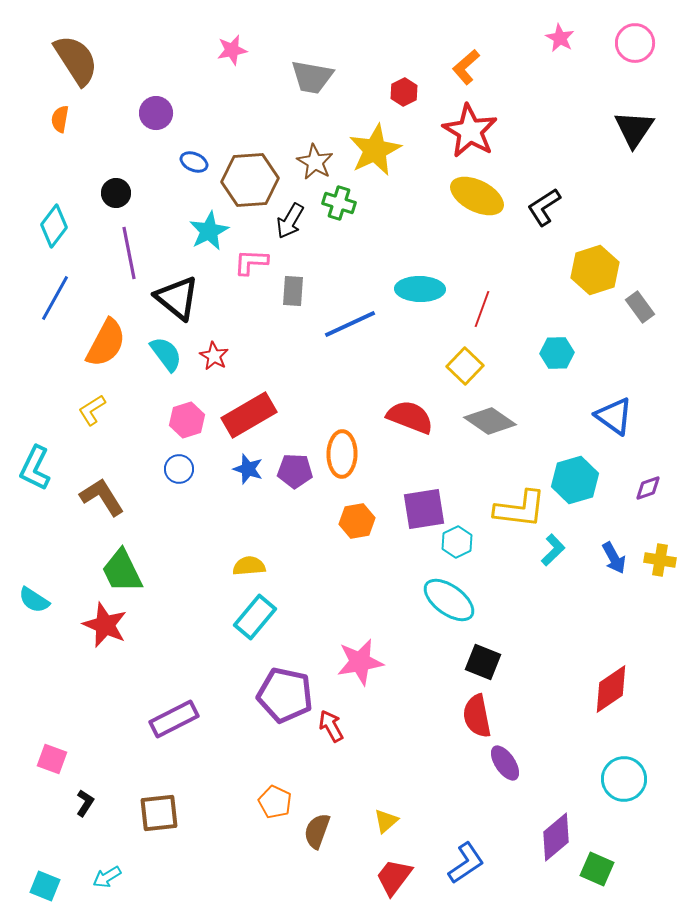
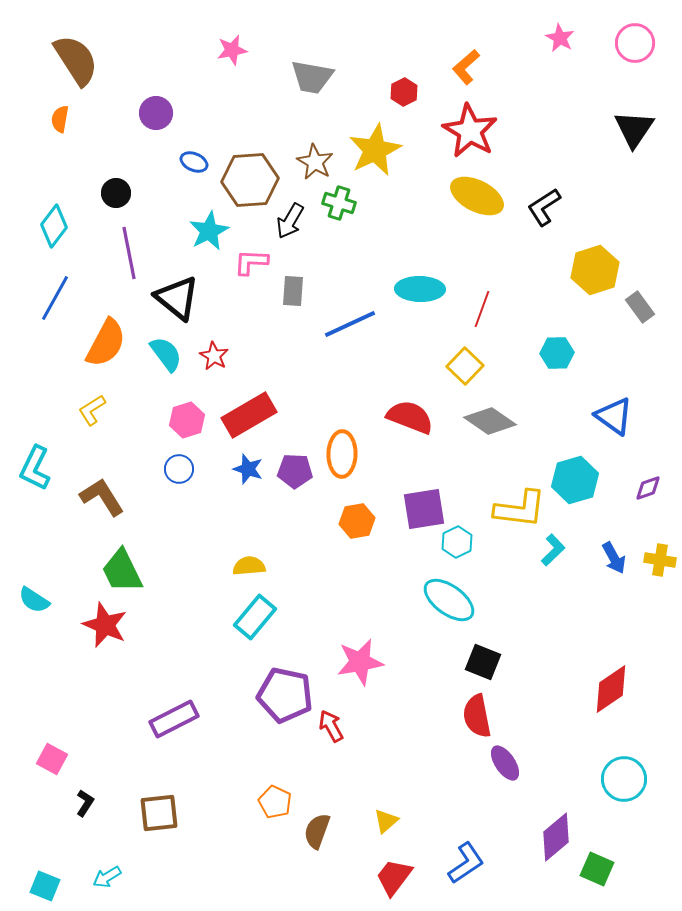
pink square at (52, 759): rotated 8 degrees clockwise
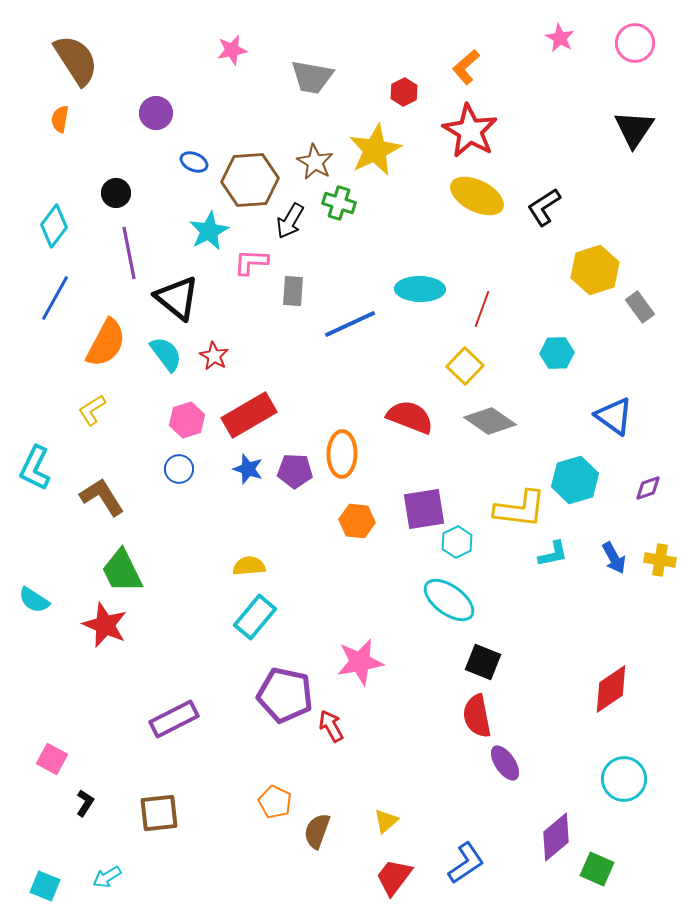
orange hexagon at (357, 521): rotated 16 degrees clockwise
cyan L-shape at (553, 550): moved 4 px down; rotated 32 degrees clockwise
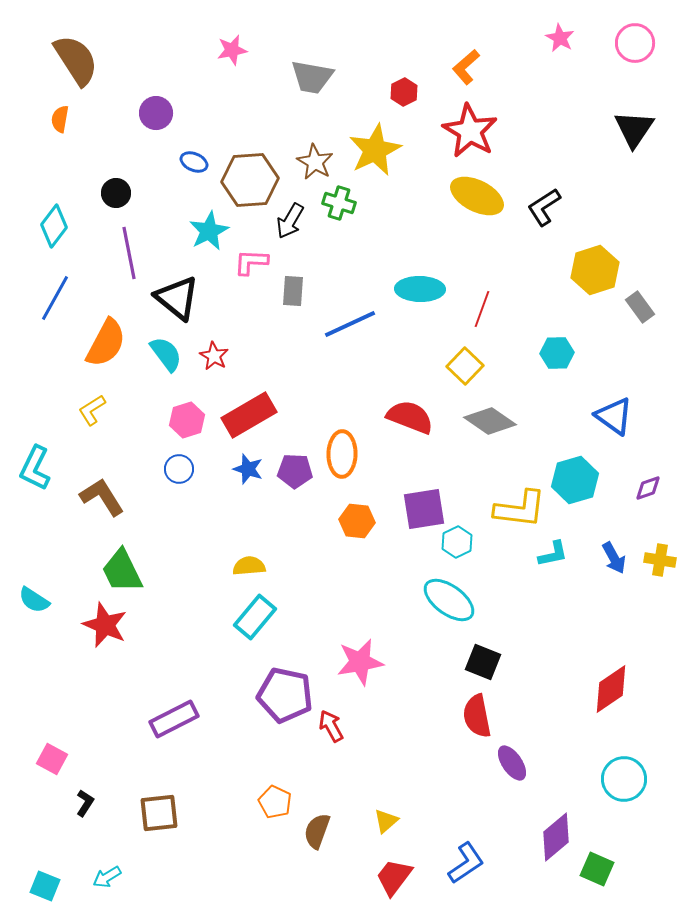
purple ellipse at (505, 763): moved 7 px right
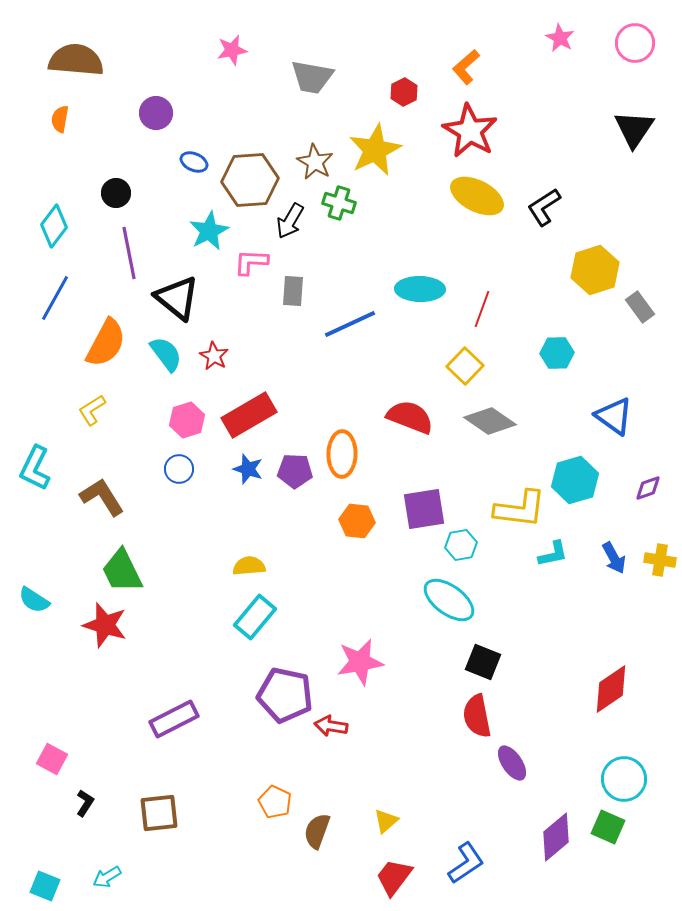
brown semicircle at (76, 60): rotated 52 degrees counterclockwise
cyan hexagon at (457, 542): moved 4 px right, 3 px down; rotated 16 degrees clockwise
red star at (105, 625): rotated 6 degrees counterclockwise
red arrow at (331, 726): rotated 52 degrees counterclockwise
green square at (597, 869): moved 11 px right, 42 px up
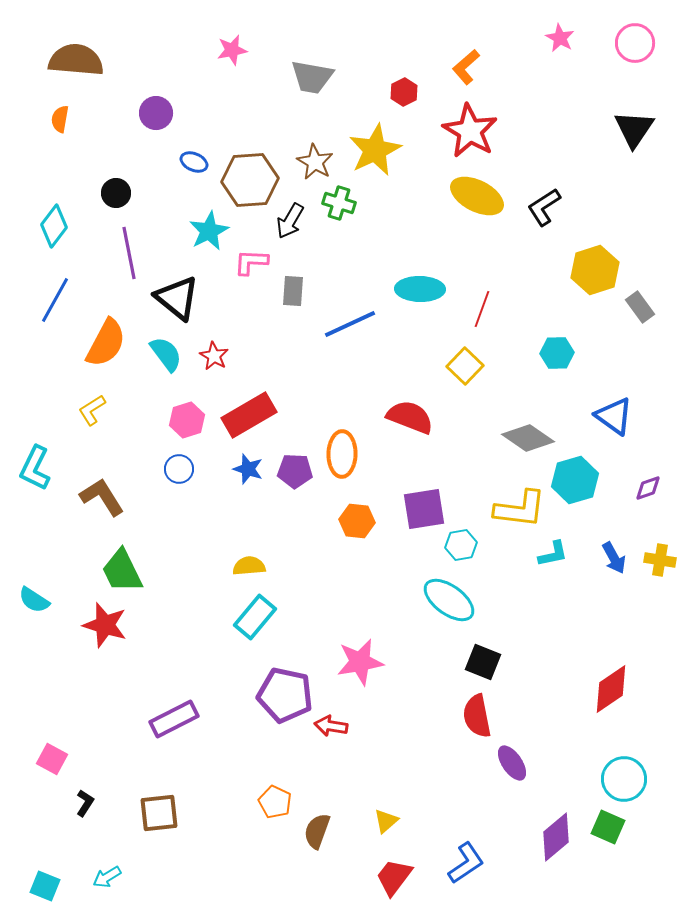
blue line at (55, 298): moved 2 px down
gray diamond at (490, 421): moved 38 px right, 17 px down
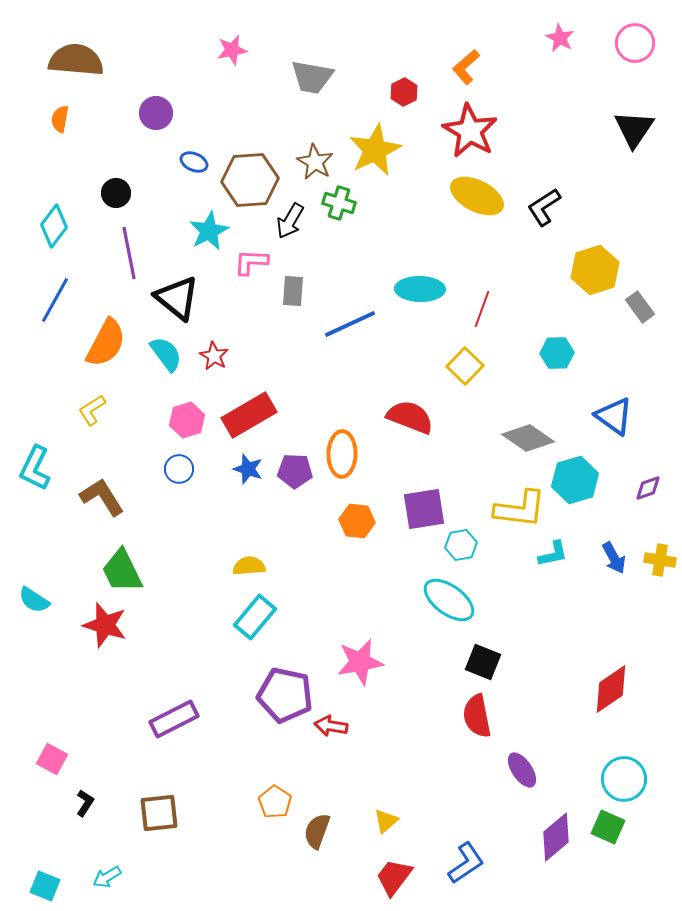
purple ellipse at (512, 763): moved 10 px right, 7 px down
orange pentagon at (275, 802): rotated 8 degrees clockwise
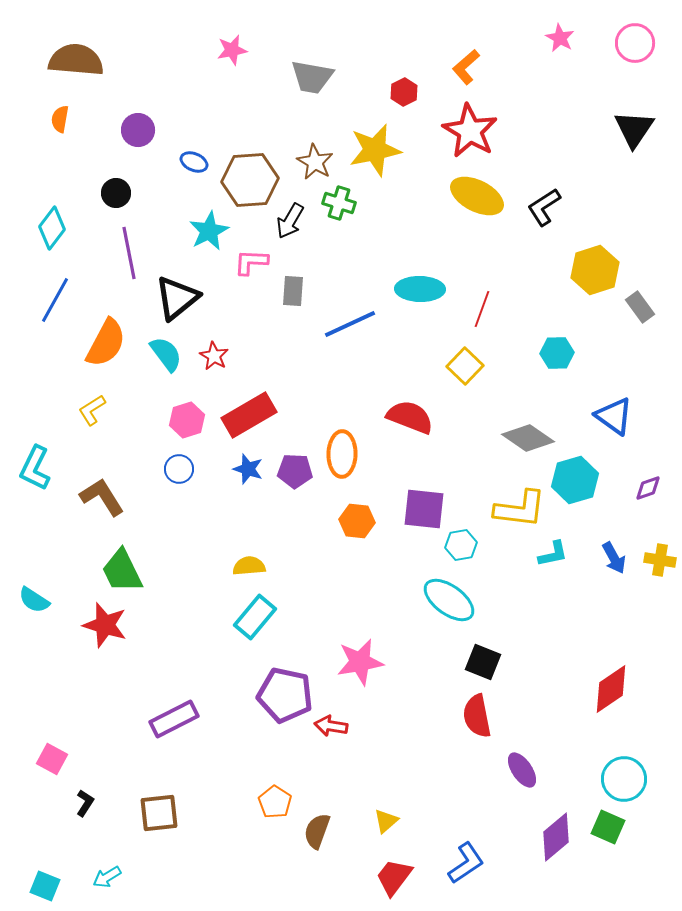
purple circle at (156, 113): moved 18 px left, 17 px down
yellow star at (375, 150): rotated 14 degrees clockwise
cyan diamond at (54, 226): moved 2 px left, 2 px down
black triangle at (177, 298): rotated 42 degrees clockwise
purple square at (424, 509): rotated 15 degrees clockwise
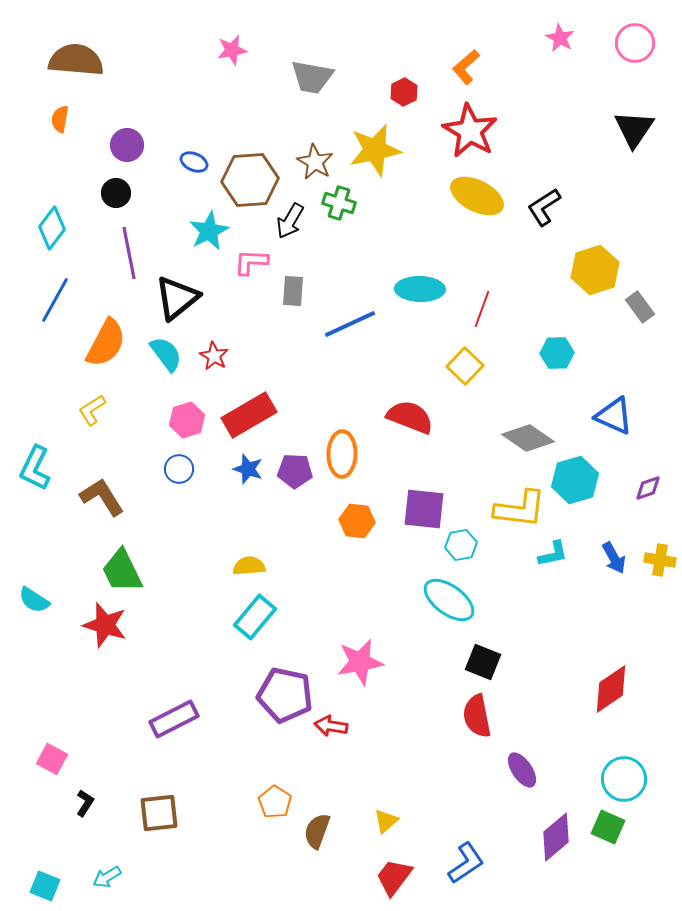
purple circle at (138, 130): moved 11 px left, 15 px down
blue triangle at (614, 416): rotated 12 degrees counterclockwise
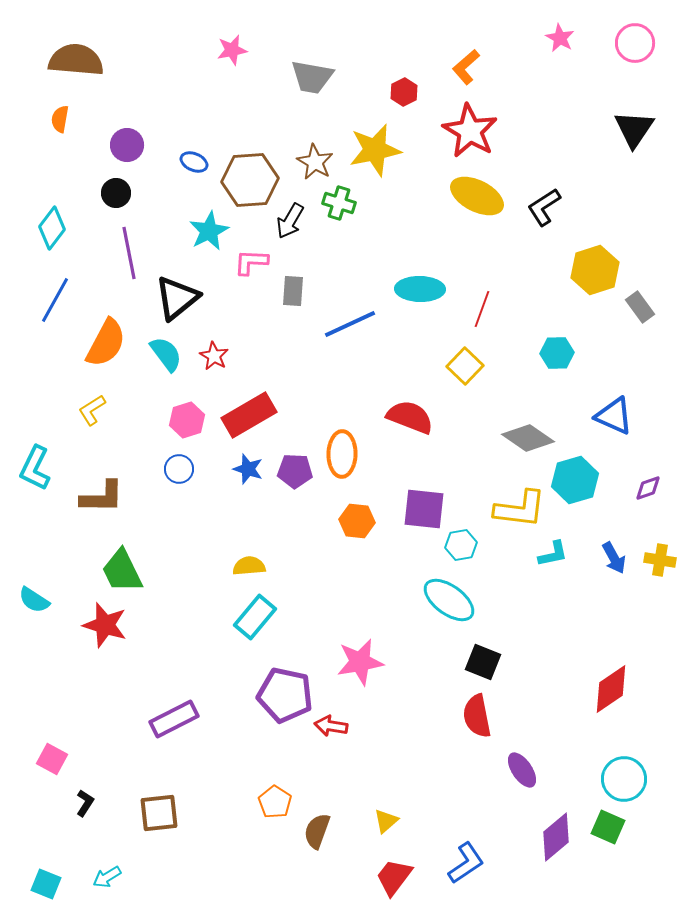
brown L-shape at (102, 497): rotated 123 degrees clockwise
cyan square at (45, 886): moved 1 px right, 2 px up
